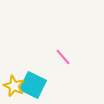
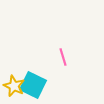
pink line: rotated 24 degrees clockwise
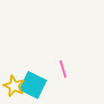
pink line: moved 12 px down
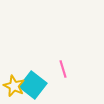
cyan square: rotated 12 degrees clockwise
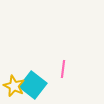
pink line: rotated 24 degrees clockwise
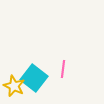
cyan square: moved 1 px right, 7 px up
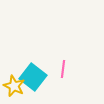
cyan square: moved 1 px left, 1 px up
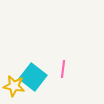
yellow star: rotated 15 degrees counterclockwise
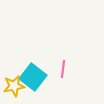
yellow star: rotated 20 degrees counterclockwise
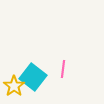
yellow star: rotated 25 degrees counterclockwise
